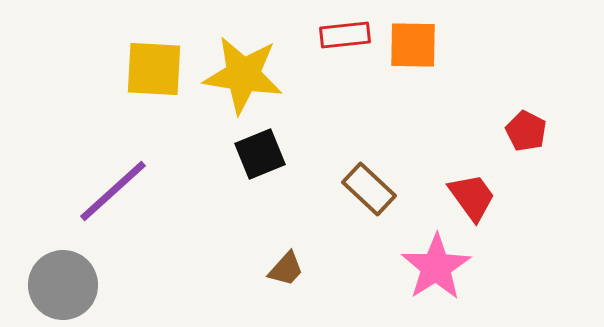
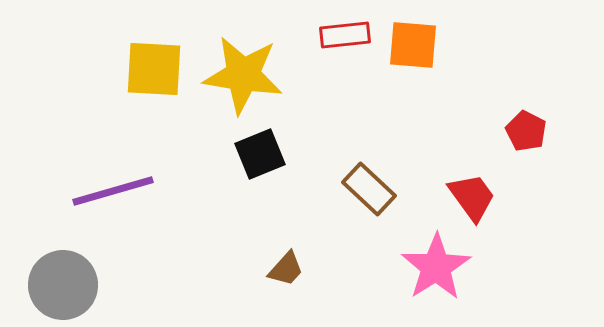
orange square: rotated 4 degrees clockwise
purple line: rotated 26 degrees clockwise
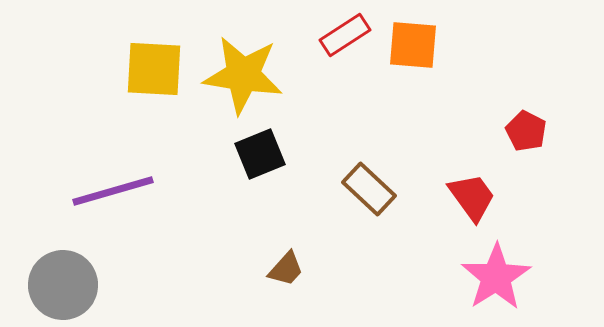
red rectangle: rotated 27 degrees counterclockwise
pink star: moved 60 px right, 10 px down
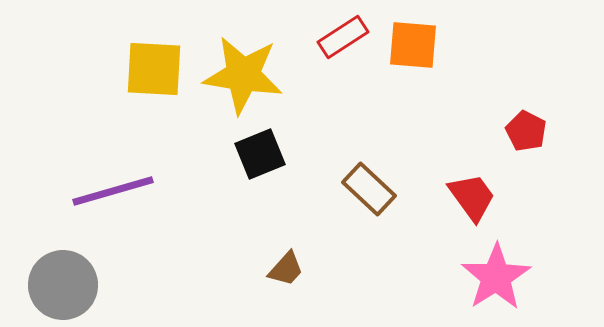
red rectangle: moved 2 px left, 2 px down
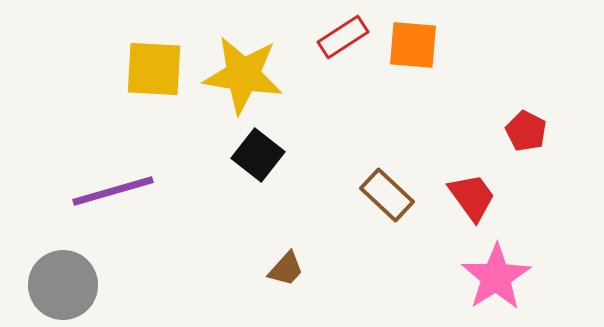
black square: moved 2 px left, 1 px down; rotated 30 degrees counterclockwise
brown rectangle: moved 18 px right, 6 px down
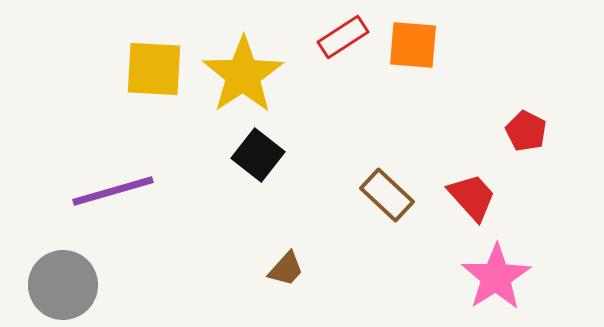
yellow star: rotated 30 degrees clockwise
red trapezoid: rotated 6 degrees counterclockwise
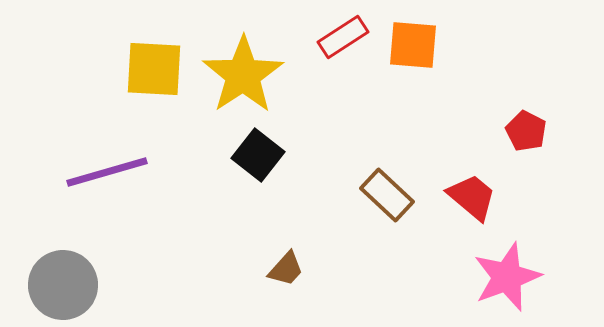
purple line: moved 6 px left, 19 px up
red trapezoid: rotated 8 degrees counterclockwise
pink star: moved 11 px right; rotated 12 degrees clockwise
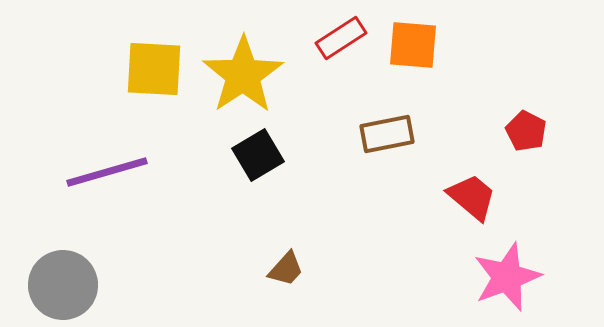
red rectangle: moved 2 px left, 1 px down
black square: rotated 21 degrees clockwise
brown rectangle: moved 61 px up; rotated 54 degrees counterclockwise
